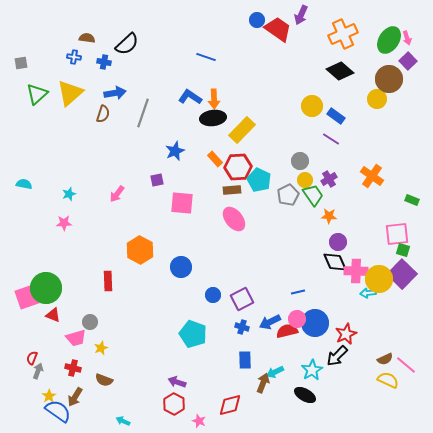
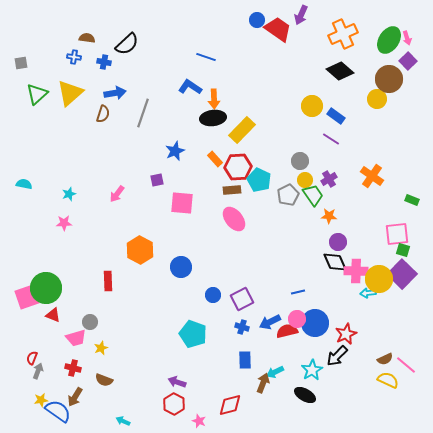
blue L-shape at (190, 97): moved 10 px up
yellow star at (49, 396): moved 8 px left, 4 px down; rotated 24 degrees clockwise
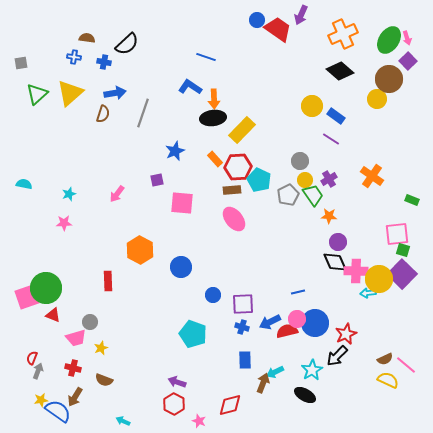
purple square at (242, 299): moved 1 px right, 5 px down; rotated 25 degrees clockwise
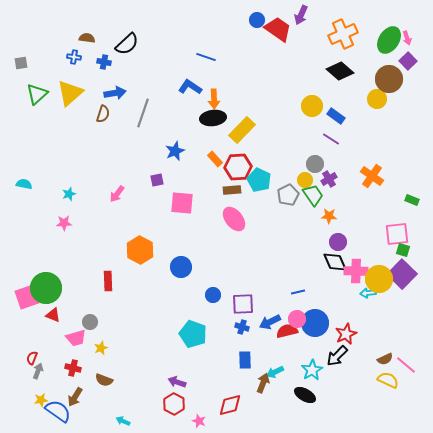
gray circle at (300, 161): moved 15 px right, 3 px down
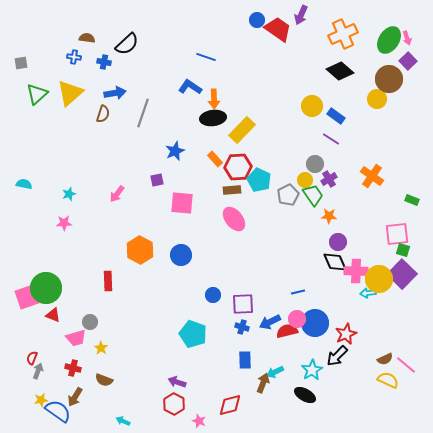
blue circle at (181, 267): moved 12 px up
yellow star at (101, 348): rotated 16 degrees counterclockwise
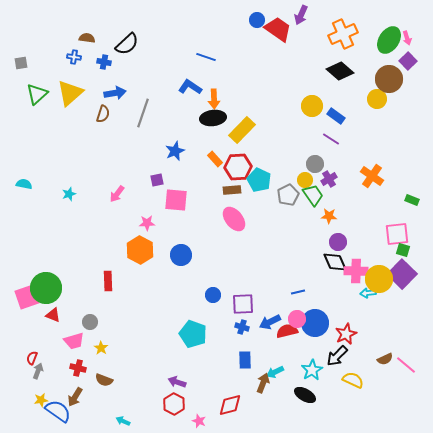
pink square at (182, 203): moved 6 px left, 3 px up
pink star at (64, 223): moved 83 px right
pink trapezoid at (76, 338): moved 2 px left, 3 px down
red cross at (73, 368): moved 5 px right
yellow semicircle at (388, 380): moved 35 px left
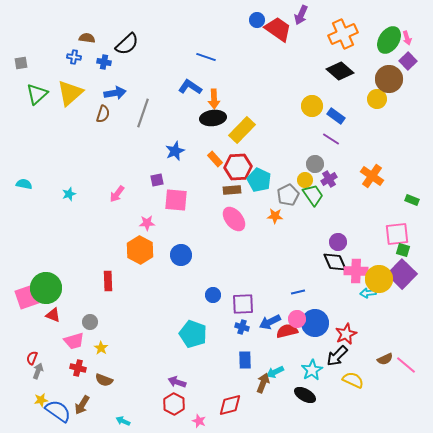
orange star at (329, 216): moved 54 px left
brown arrow at (75, 397): moved 7 px right, 8 px down
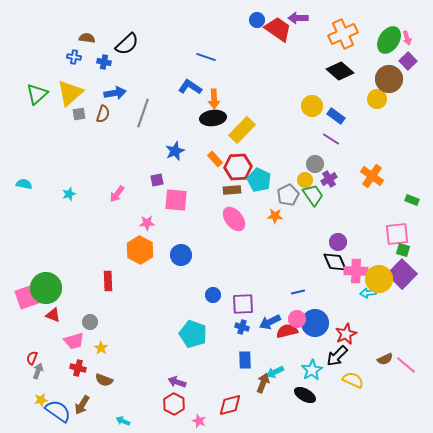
purple arrow at (301, 15): moved 3 px left, 3 px down; rotated 66 degrees clockwise
gray square at (21, 63): moved 58 px right, 51 px down
